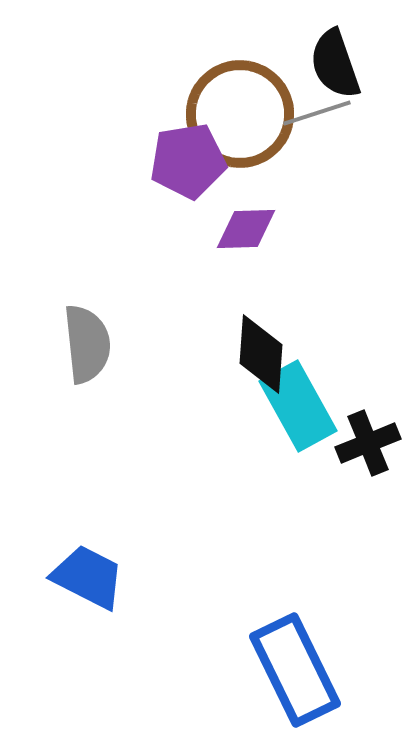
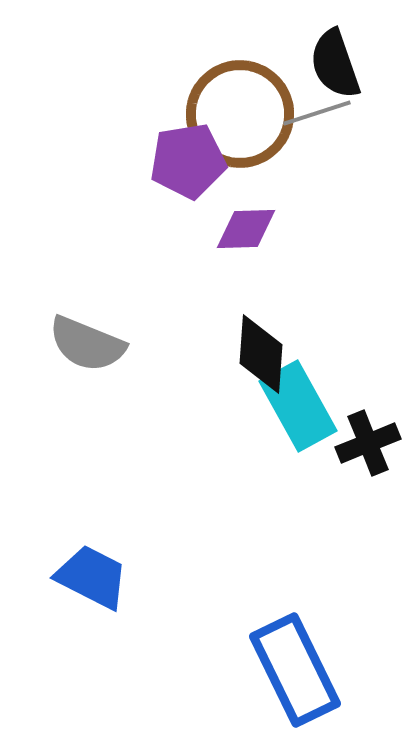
gray semicircle: rotated 118 degrees clockwise
blue trapezoid: moved 4 px right
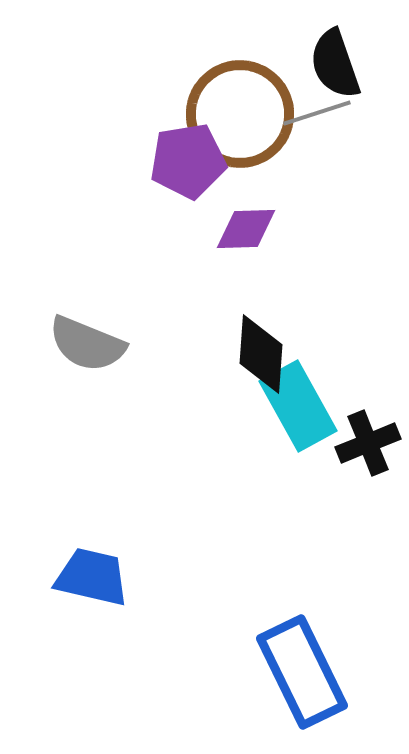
blue trapezoid: rotated 14 degrees counterclockwise
blue rectangle: moved 7 px right, 2 px down
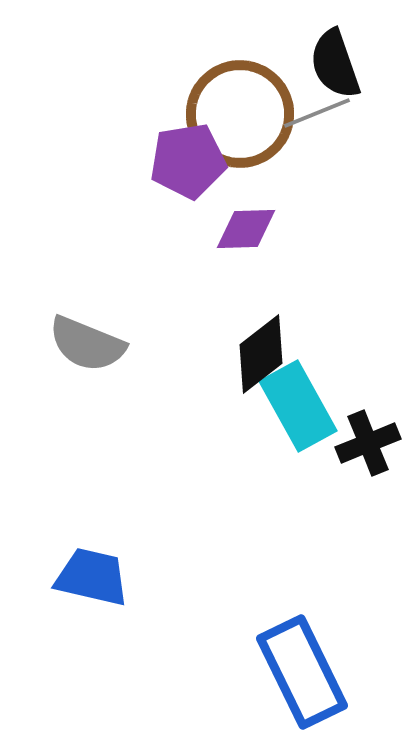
gray line: rotated 4 degrees counterclockwise
black diamond: rotated 48 degrees clockwise
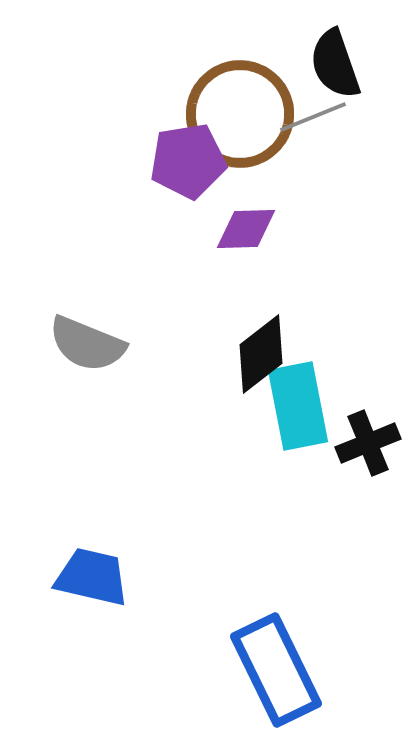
gray line: moved 4 px left, 4 px down
cyan rectangle: rotated 18 degrees clockwise
blue rectangle: moved 26 px left, 2 px up
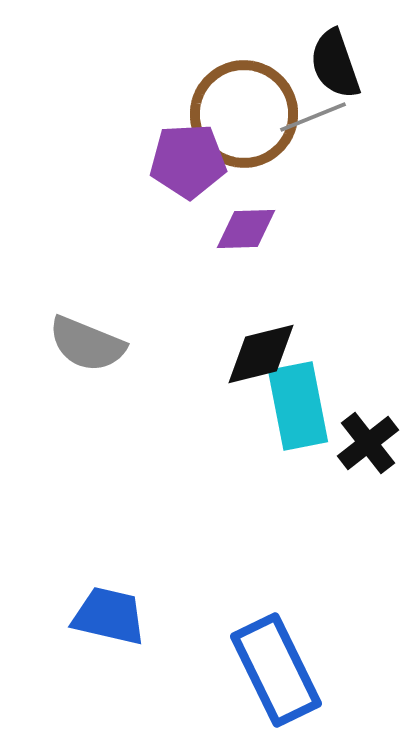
brown circle: moved 4 px right
purple pentagon: rotated 6 degrees clockwise
black diamond: rotated 24 degrees clockwise
black cross: rotated 16 degrees counterclockwise
blue trapezoid: moved 17 px right, 39 px down
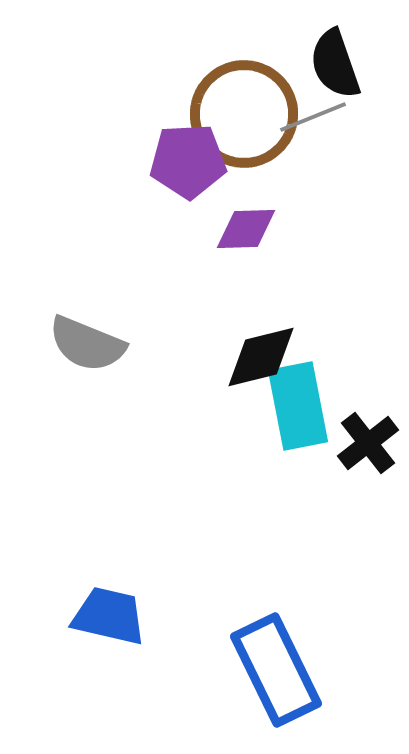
black diamond: moved 3 px down
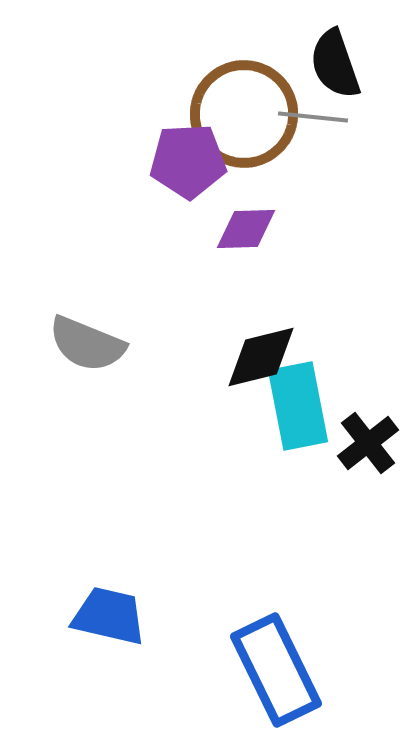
gray line: rotated 28 degrees clockwise
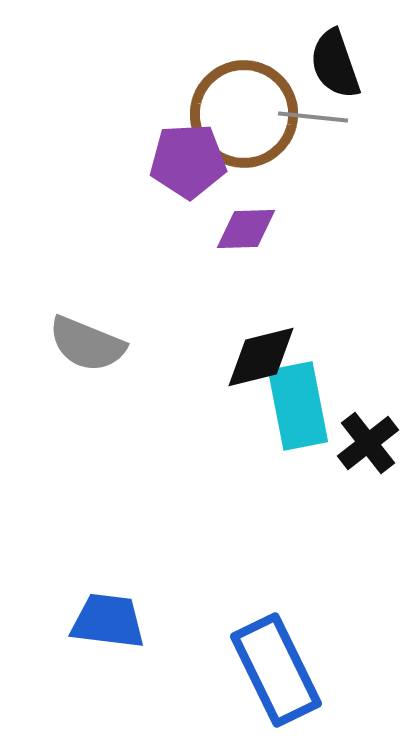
blue trapezoid: moved 1 px left, 5 px down; rotated 6 degrees counterclockwise
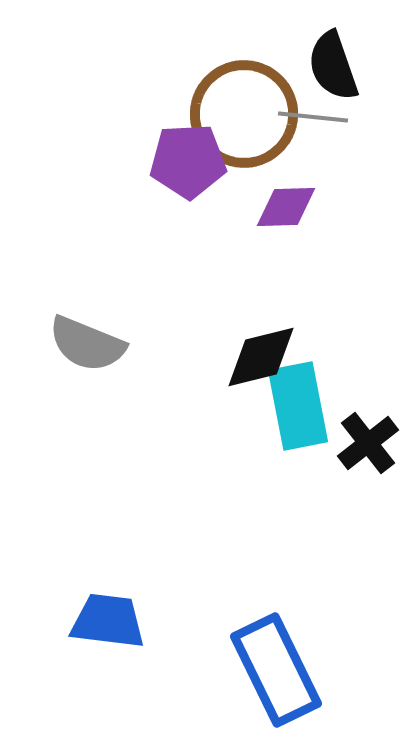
black semicircle: moved 2 px left, 2 px down
purple diamond: moved 40 px right, 22 px up
